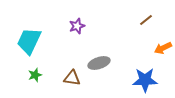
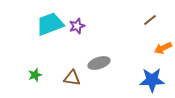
brown line: moved 4 px right
cyan trapezoid: moved 21 px right, 17 px up; rotated 44 degrees clockwise
blue star: moved 7 px right
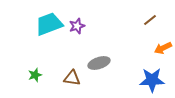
cyan trapezoid: moved 1 px left
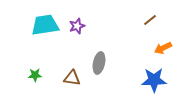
cyan trapezoid: moved 4 px left, 1 px down; rotated 12 degrees clockwise
gray ellipse: rotated 60 degrees counterclockwise
green star: rotated 16 degrees clockwise
blue star: moved 2 px right
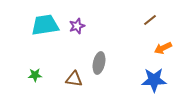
brown triangle: moved 2 px right, 1 px down
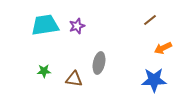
green star: moved 9 px right, 4 px up
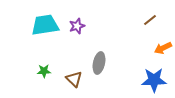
brown triangle: rotated 36 degrees clockwise
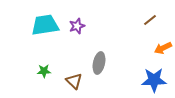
brown triangle: moved 2 px down
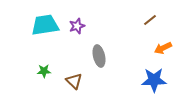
gray ellipse: moved 7 px up; rotated 25 degrees counterclockwise
